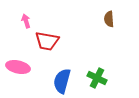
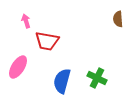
brown semicircle: moved 9 px right
pink ellipse: rotated 70 degrees counterclockwise
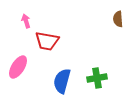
green cross: rotated 36 degrees counterclockwise
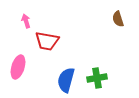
brown semicircle: rotated 14 degrees counterclockwise
pink ellipse: rotated 15 degrees counterclockwise
blue semicircle: moved 4 px right, 1 px up
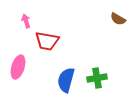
brown semicircle: rotated 42 degrees counterclockwise
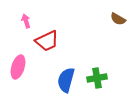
red trapezoid: rotated 35 degrees counterclockwise
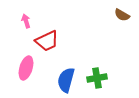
brown semicircle: moved 4 px right, 4 px up
pink ellipse: moved 8 px right, 1 px down
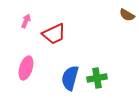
brown semicircle: moved 5 px right
pink arrow: rotated 40 degrees clockwise
red trapezoid: moved 7 px right, 7 px up
blue semicircle: moved 4 px right, 2 px up
